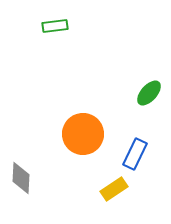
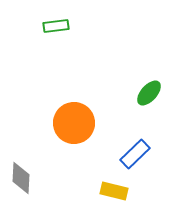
green rectangle: moved 1 px right
orange circle: moved 9 px left, 11 px up
blue rectangle: rotated 20 degrees clockwise
yellow rectangle: moved 2 px down; rotated 48 degrees clockwise
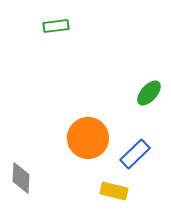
orange circle: moved 14 px right, 15 px down
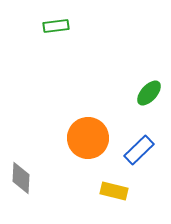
blue rectangle: moved 4 px right, 4 px up
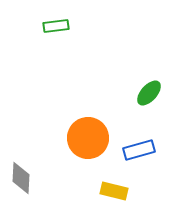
blue rectangle: rotated 28 degrees clockwise
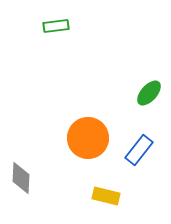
blue rectangle: rotated 36 degrees counterclockwise
yellow rectangle: moved 8 px left, 5 px down
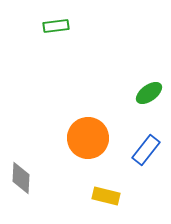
green ellipse: rotated 12 degrees clockwise
blue rectangle: moved 7 px right
